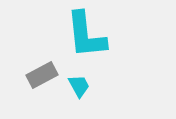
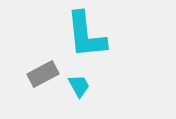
gray rectangle: moved 1 px right, 1 px up
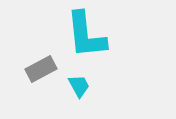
gray rectangle: moved 2 px left, 5 px up
